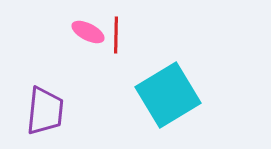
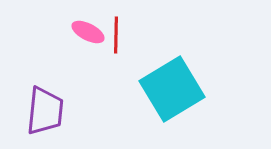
cyan square: moved 4 px right, 6 px up
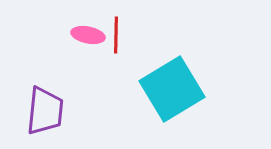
pink ellipse: moved 3 px down; rotated 16 degrees counterclockwise
